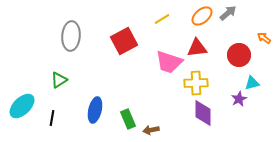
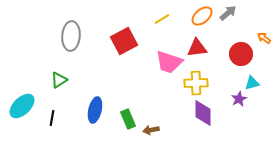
red circle: moved 2 px right, 1 px up
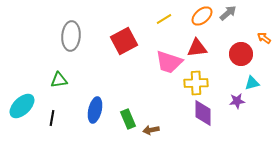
yellow line: moved 2 px right
green triangle: rotated 24 degrees clockwise
purple star: moved 2 px left, 2 px down; rotated 21 degrees clockwise
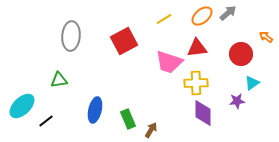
orange arrow: moved 2 px right, 1 px up
cyan triangle: rotated 21 degrees counterclockwise
black line: moved 6 px left, 3 px down; rotated 42 degrees clockwise
brown arrow: rotated 133 degrees clockwise
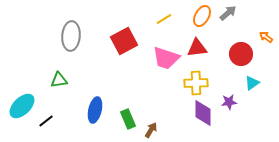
orange ellipse: rotated 20 degrees counterclockwise
pink trapezoid: moved 3 px left, 4 px up
purple star: moved 8 px left, 1 px down
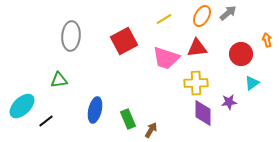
orange arrow: moved 1 px right, 3 px down; rotated 40 degrees clockwise
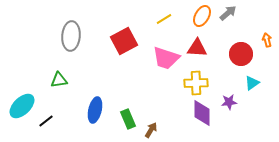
red triangle: rotated 10 degrees clockwise
purple diamond: moved 1 px left
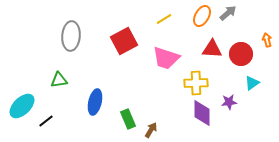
red triangle: moved 15 px right, 1 px down
blue ellipse: moved 8 px up
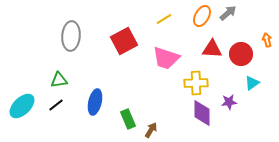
black line: moved 10 px right, 16 px up
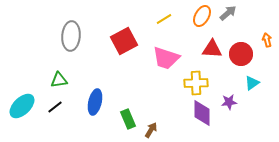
black line: moved 1 px left, 2 px down
